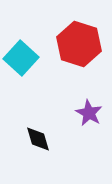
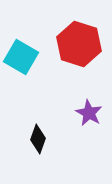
cyan square: moved 1 px up; rotated 12 degrees counterclockwise
black diamond: rotated 36 degrees clockwise
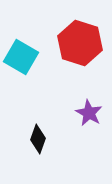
red hexagon: moved 1 px right, 1 px up
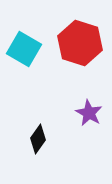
cyan square: moved 3 px right, 8 px up
black diamond: rotated 16 degrees clockwise
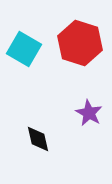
black diamond: rotated 48 degrees counterclockwise
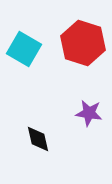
red hexagon: moved 3 px right
purple star: rotated 20 degrees counterclockwise
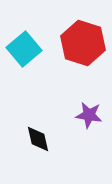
cyan square: rotated 20 degrees clockwise
purple star: moved 2 px down
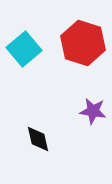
purple star: moved 4 px right, 4 px up
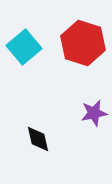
cyan square: moved 2 px up
purple star: moved 1 px right, 2 px down; rotated 20 degrees counterclockwise
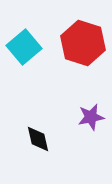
purple star: moved 3 px left, 4 px down
